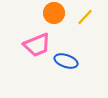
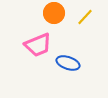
pink trapezoid: moved 1 px right
blue ellipse: moved 2 px right, 2 px down
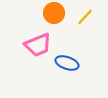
blue ellipse: moved 1 px left
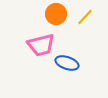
orange circle: moved 2 px right, 1 px down
pink trapezoid: moved 3 px right; rotated 8 degrees clockwise
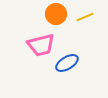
yellow line: rotated 24 degrees clockwise
blue ellipse: rotated 50 degrees counterclockwise
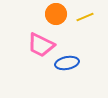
pink trapezoid: rotated 40 degrees clockwise
blue ellipse: rotated 20 degrees clockwise
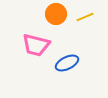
pink trapezoid: moved 5 px left; rotated 12 degrees counterclockwise
blue ellipse: rotated 15 degrees counterclockwise
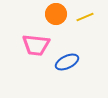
pink trapezoid: rotated 8 degrees counterclockwise
blue ellipse: moved 1 px up
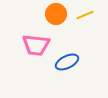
yellow line: moved 2 px up
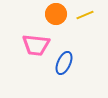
blue ellipse: moved 3 px left, 1 px down; rotated 40 degrees counterclockwise
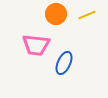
yellow line: moved 2 px right
